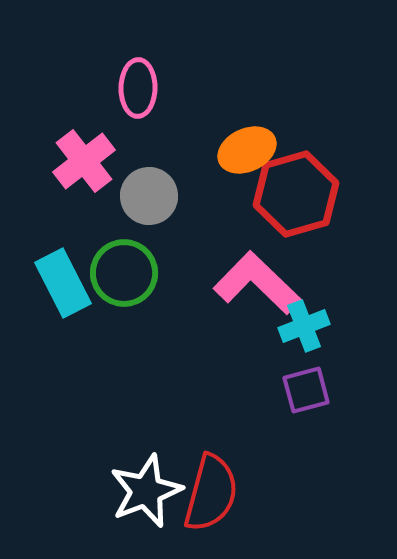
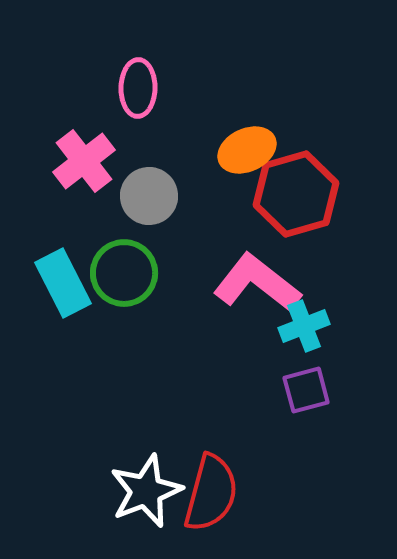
pink L-shape: rotated 6 degrees counterclockwise
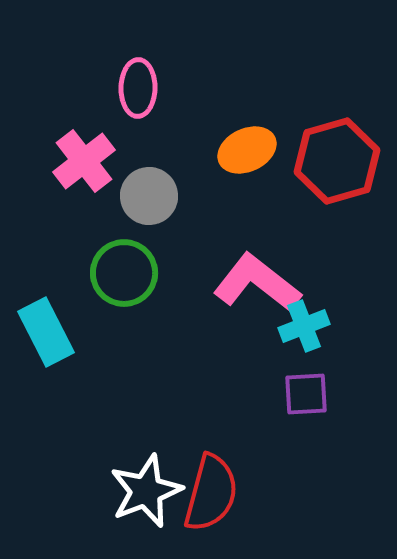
red hexagon: moved 41 px right, 33 px up
cyan rectangle: moved 17 px left, 49 px down
purple square: moved 4 px down; rotated 12 degrees clockwise
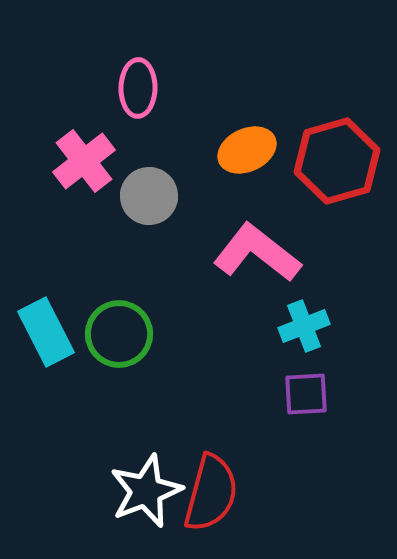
green circle: moved 5 px left, 61 px down
pink L-shape: moved 30 px up
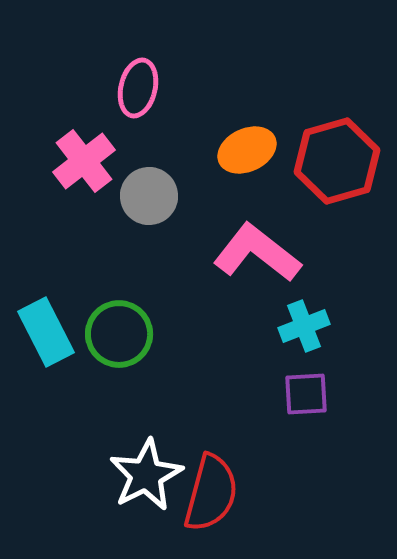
pink ellipse: rotated 12 degrees clockwise
white star: moved 16 px up; rotated 6 degrees counterclockwise
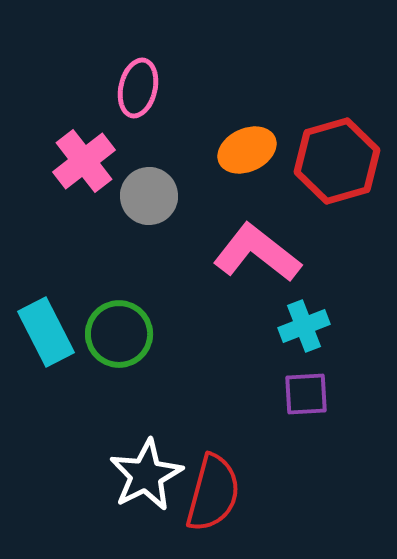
red semicircle: moved 2 px right
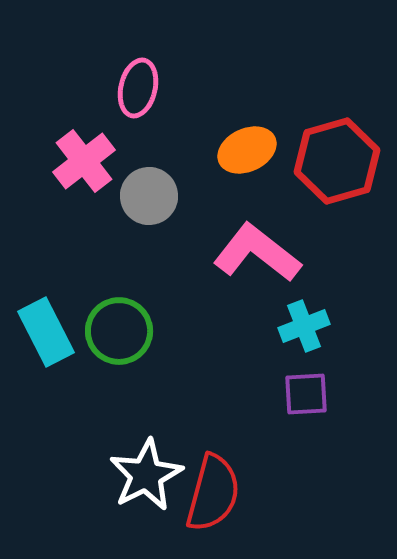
green circle: moved 3 px up
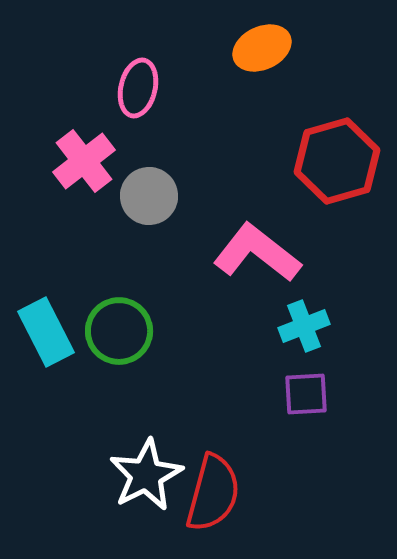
orange ellipse: moved 15 px right, 102 px up
